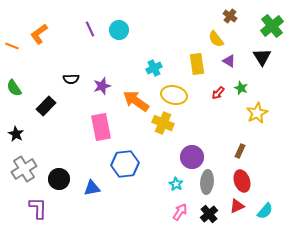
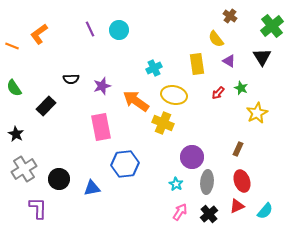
brown rectangle: moved 2 px left, 2 px up
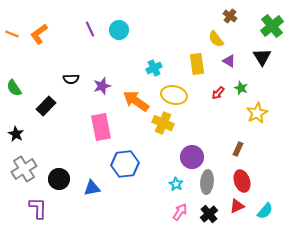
orange line: moved 12 px up
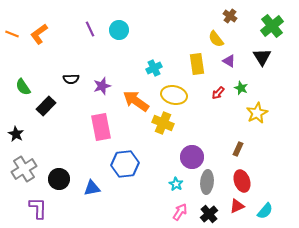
green semicircle: moved 9 px right, 1 px up
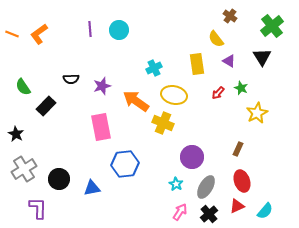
purple line: rotated 21 degrees clockwise
gray ellipse: moved 1 px left, 5 px down; rotated 25 degrees clockwise
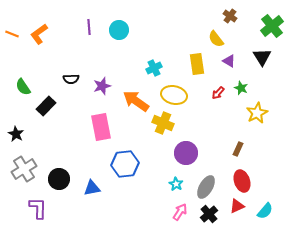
purple line: moved 1 px left, 2 px up
purple circle: moved 6 px left, 4 px up
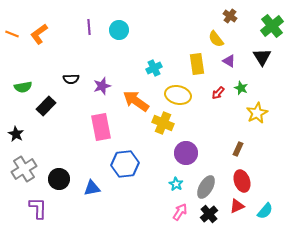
green semicircle: rotated 66 degrees counterclockwise
yellow ellipse: moved 4 px right
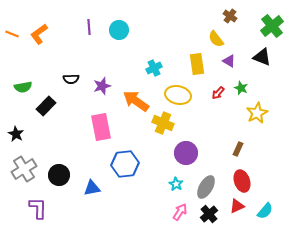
black triangle: rotated 36 degrees counterclockwise
black circle: moved 4 px up
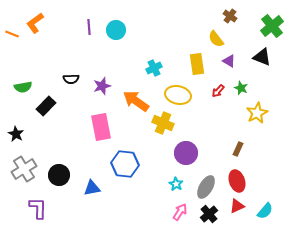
cyan circle: moved 3 px left
orange L-shape: moved 4 px left, 11 px up
red arrow: moved 2 px up
blue hexagon: rotated 12 degrees clockwise
red ellipse: moved 5 px left
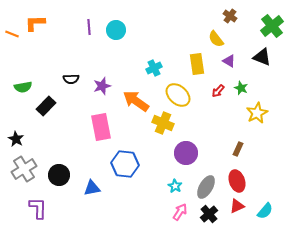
orange L-shape: rotated 35 degrees clockwise
yellow ellipse: rotated 30 degrees clockwise
black star: moved 5 px down
cyan star: moved 1 px left, 2 px down
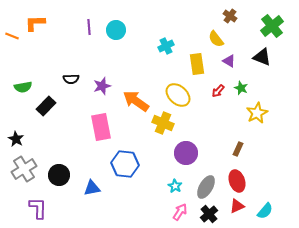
orange line: moved 2 px down
cyan cross: moved 12 px right, 22 px up
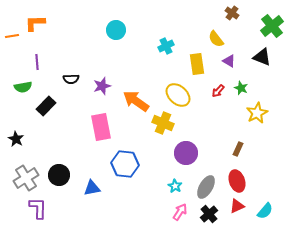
brown cross: moved 2 px right, 3 px up
purple line: moved 52 px left, 35 px down
orange line: rotated 32 degrees counterclockwise
gray cross: moved 2 px right, 9 px down
